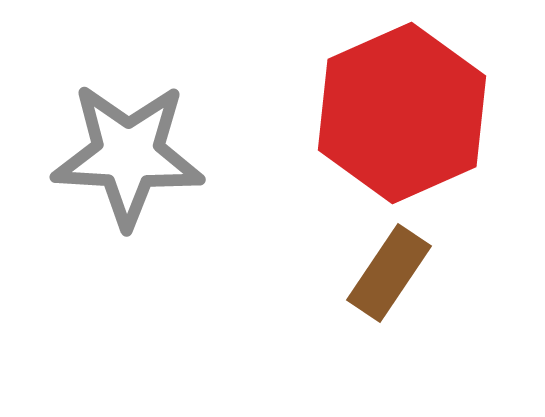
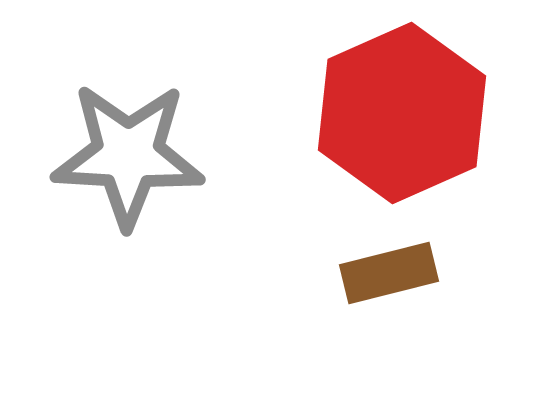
brown rectangle: rotated 42 degrees clockwise
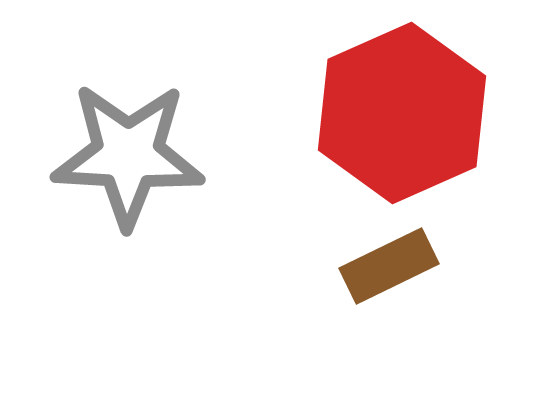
brown rectangle: moved 7 px up; rotated 12 degrees counterclockwise
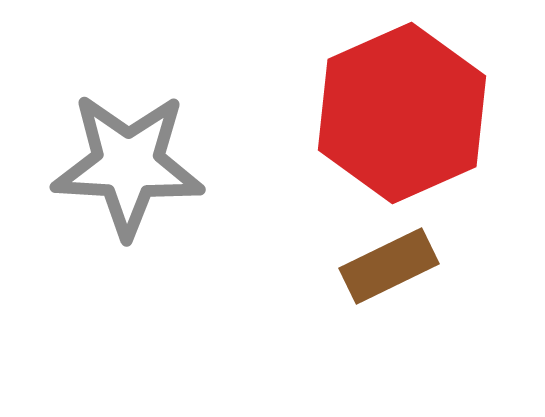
gray star: moved 10 px down
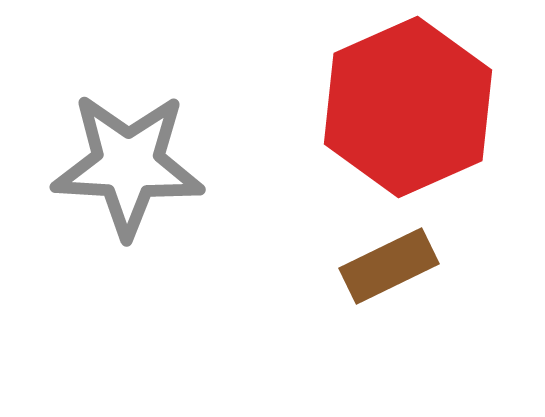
red hexagon: moved 6 px right, 6 px up
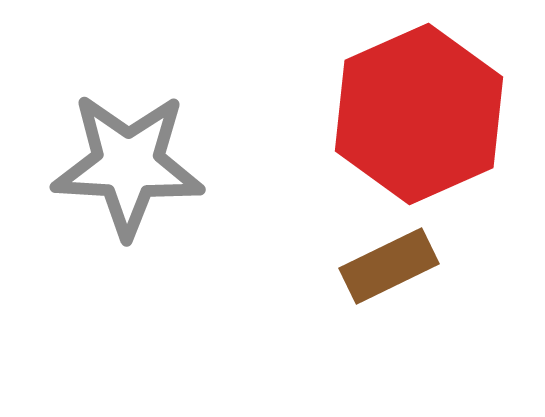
red hexagon: moved 11 px right, 7 px down
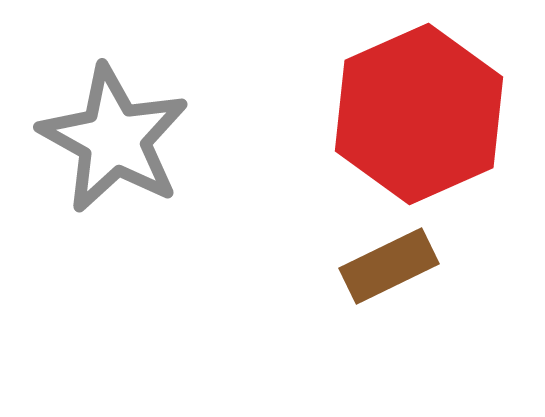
gray star: moved 14 px left, 26 px up; rotated 26 degrees clockwise
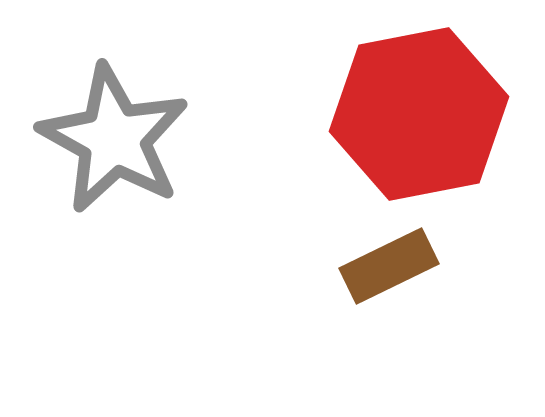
red hexagon: rotated 13 degrees clockwise
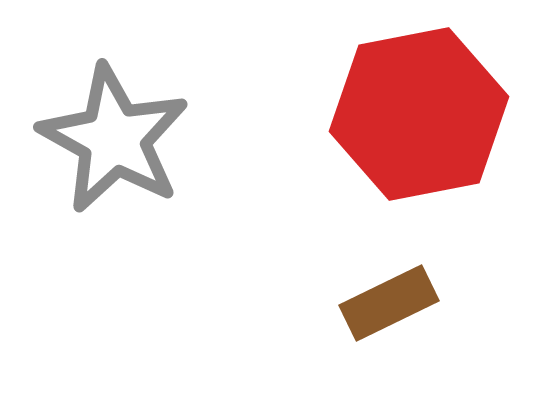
brown rectangle: moved 37 px down
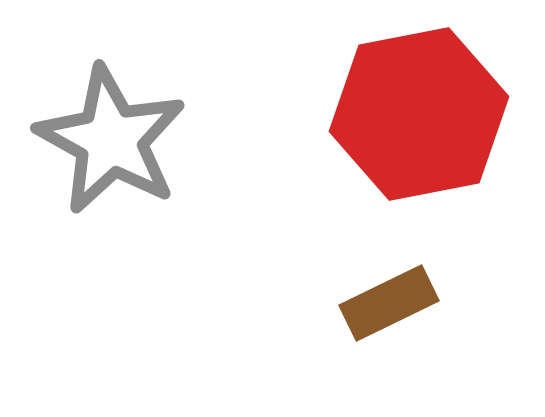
gray star: moved 3 px left, 1 px down
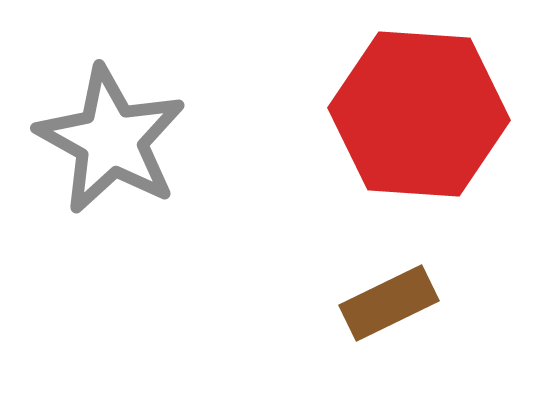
red hexagon: rotated 15 degrees clockwise
